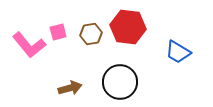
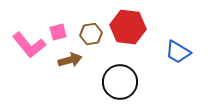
brown arrow: moved 28 px up
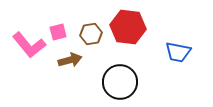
blue trapezoid: rotated 20 degrees counterclockwise
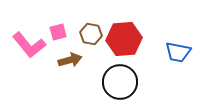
red hexagon: moved 4 px left, 12 px down; rotated 12 degrees counterclockwise
brown hexagon: rotated 20 degrees clockwise
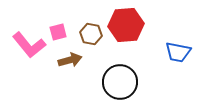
red hexagon: moved 2 px right, 14 px up
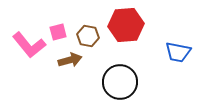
brown hexagon: moved 3 px left, 2 px down
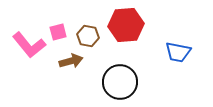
brown arrow: moved 1 px right, 1 px down
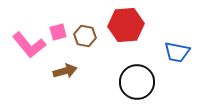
brown hexagon: moved 3 px left
blue trapezoid: moved 1 px left
brown arrow: moved 6 px left, 10 px down
black circle: moved 17 px right
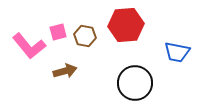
pink L-shape: moved 1 px down
black circle: moved 2 px left, 1 px down
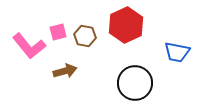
red hexagon: rotated 20 degrees counterclockwise
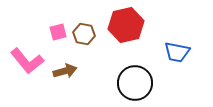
red hexagon: rotated 12 degrees clockwise
brown hexagon: moved 1 px left, 2 px up
pink L-shape: moved 2 px left, 15 px down
